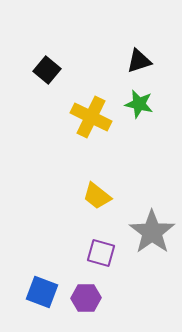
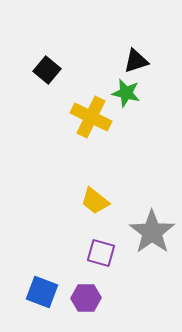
black triangle: moved 3 px left
green star: moved 13 px left, 11 px up
yellow trapezoid: moved 2 px left, 5 px down
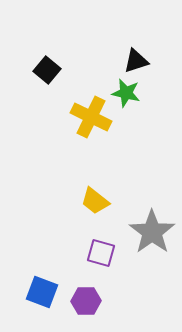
purple hexagon: moved 3 px down
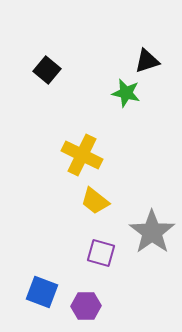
black triangle: moved 11 px right
yellow cross: moved 9 px left, 38 px down
purple hexagon: moved 5 px down
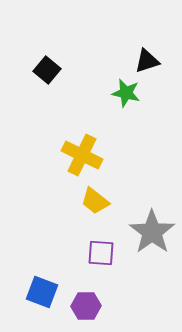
purple square: rotated 12 degrees counterclockwise
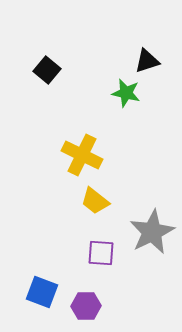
gray star: rotated 9 degrees clockwise
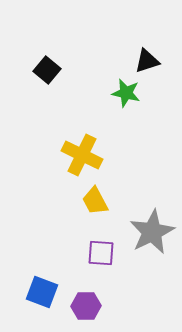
yellow trapezoid: rotated 24 degrees clockwise
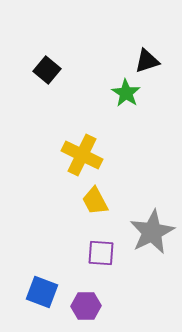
green star: rotated 20 degrees clockwise
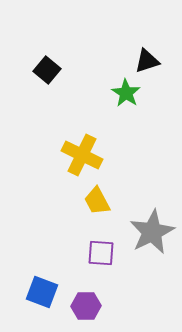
yellow trapezoid: moved 2 px right
